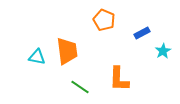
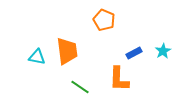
blue rectangle: moved 8 px left, 20 px down
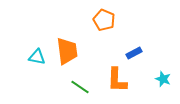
cyan star: moved 28 px down; rotated 21 degrees counterclockwise
orange L-shape: moved 2 px left, 1 px down
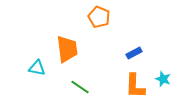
orange pentagon: moved 5 px left, 3 px up
orange trapezoid: moved 2 px up
cyan triangle: moved 11 px down
orange L-shape: moved 18 px right, 6 px down
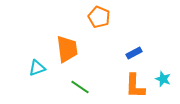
cyan triangle: rotated 30 degrees counterclockwise
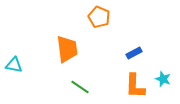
cyan triangle: moved 23 px left, 3 px up; rotated 30 degrees clockwise
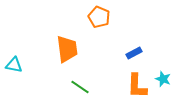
orange L-shape: moved 2 px right
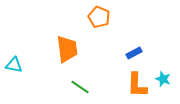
orange L-shape: moved 1 px up
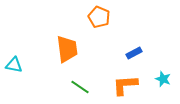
orange L-shape: moved 12 px left; rotated 84 degrees clockwise
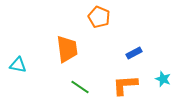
cyan triangle: moved 4 px right
